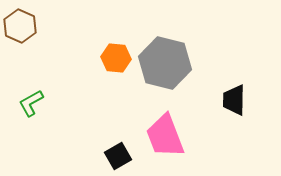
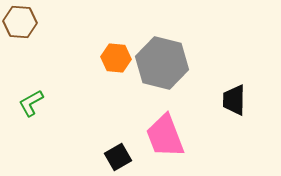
brown hexagon: moved 4 px up; rotated 20 degrees counterclockwise
gray hexagon: moved 3 px left
black square: moved 1 px down
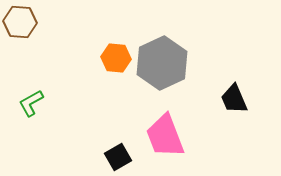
gray hexagon: rotated 21 degrees clockwise
black trapezoid: moved 1 px up; rotated 24 degrees counterclockwise
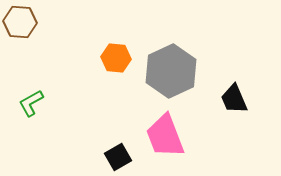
gray hexagon: moved 9 px right, 8 px down
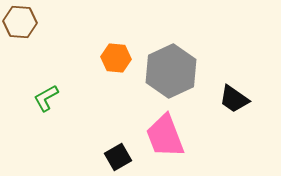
black trapezoid: rotated 32 degrees counterclockwise
green L-shape: moved 15 px right, 5 px up
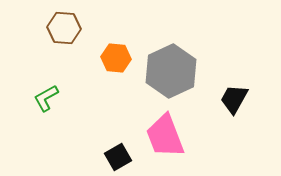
brown hexagon: moved 44 px right, 6 px down
black trapezoid: rotated 84 degrees clockwise
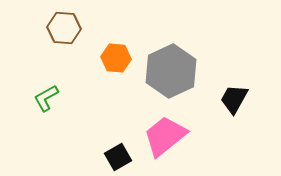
pink trapezoid: rotated 72 degrees clockwise
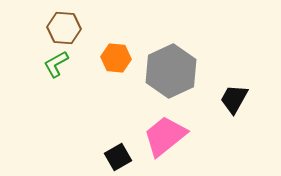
green L-shape: moved 10 px right, 34 px up
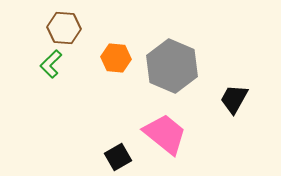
green L-shape: moved 5 px left; rotated 16 degrees counterclockwise
gray hexagon: moved 1 px right, 5 px up; rotated 12 degrees counterclockwise
pink trapezoid: moved 2 px up; rotated 78 degrees clockwise
